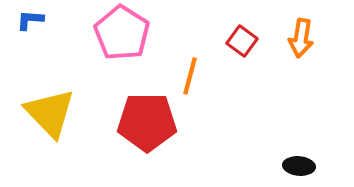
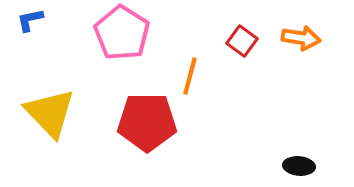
blue L-shape: rotated 16 degrees counterclockwise
orange arrow: rotated 90 degrees counterclockwise
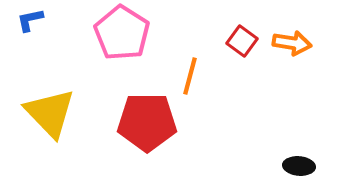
orange arrow: moved 9 px left, 5 px down
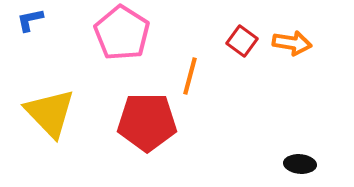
black ellipse: moved 1 px right, 2 px up
